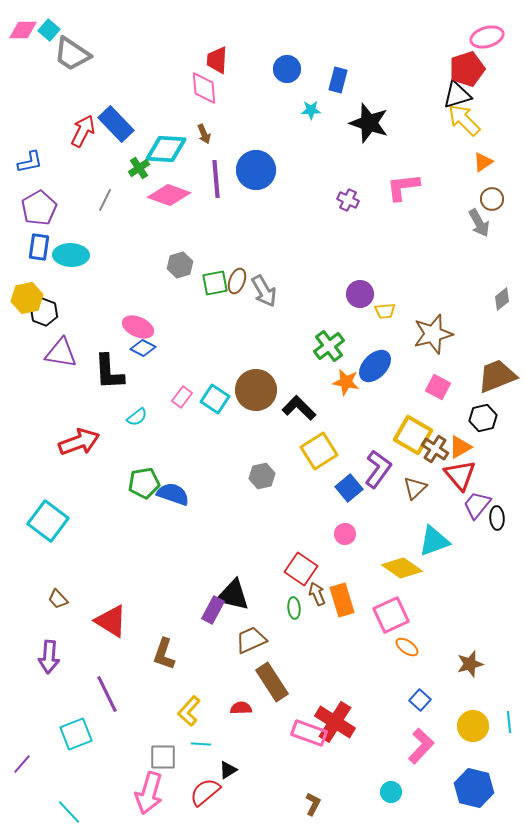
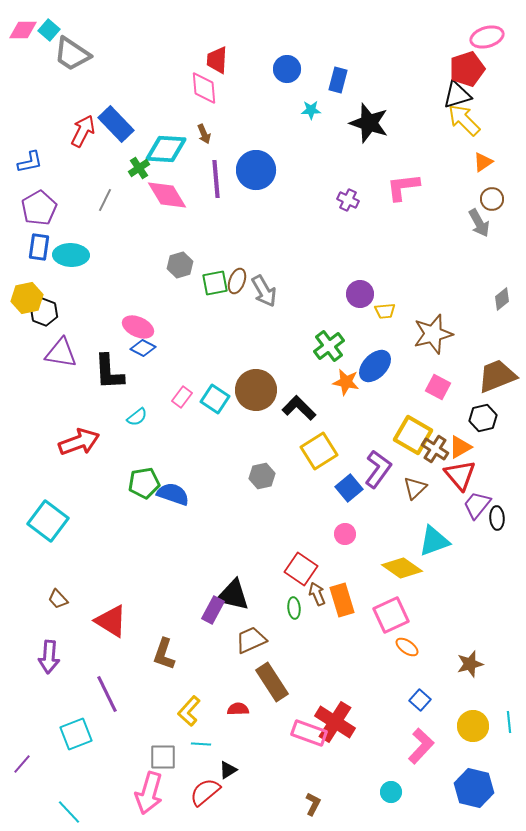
pink diamond at (169, 195): moved 2 px left; rotated 39 degrees clockwise
red semicircle at (241, 708): moved 3 px left, 1 px down
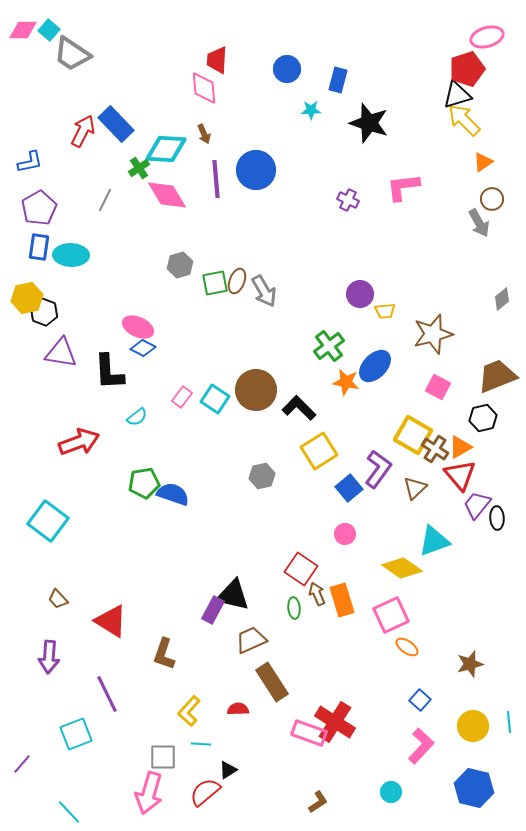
brown L-shape at (313, 804): moved 5 px right, 2 px up; rotated 30 degrees clockwise
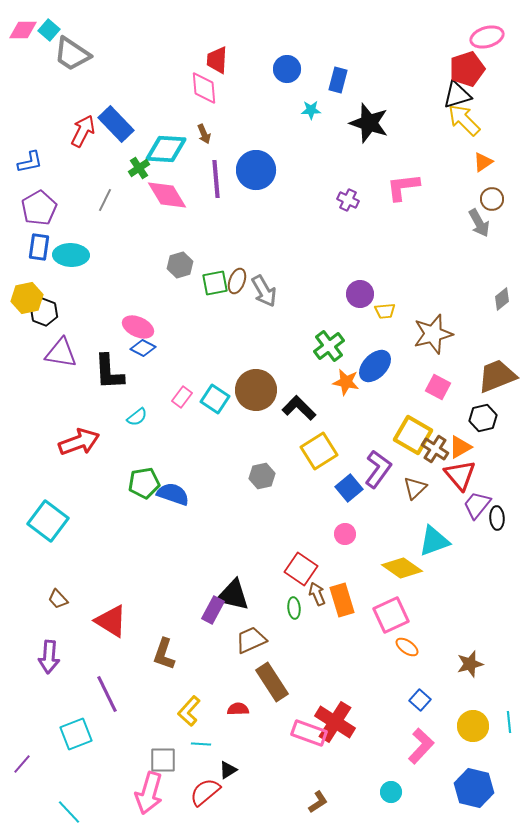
gray square at (163, 757): moved 3 px down
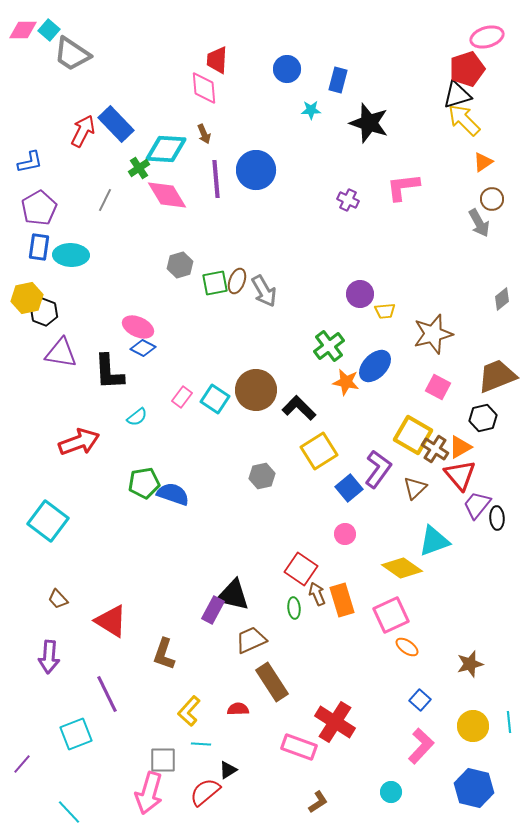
pink rectangle at (309, 733): moved 10 px left, 14 px down
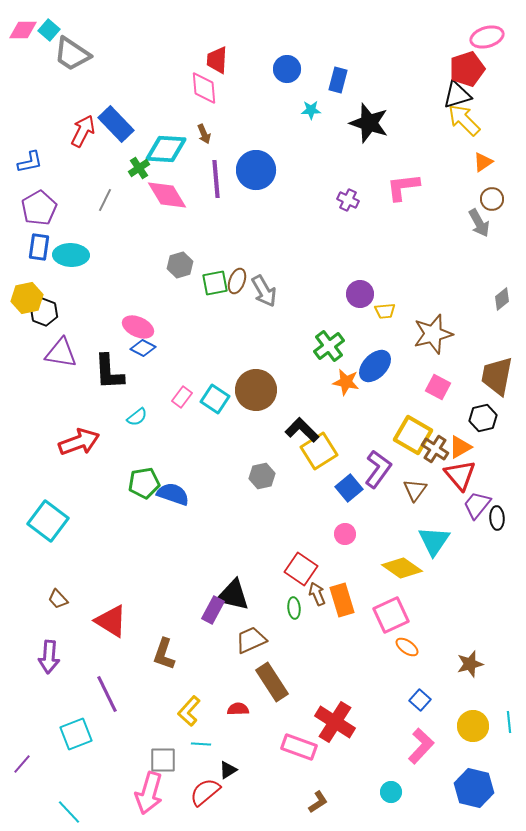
brown trapezoid at (497, 376): rotated 57 degrees counterclockwise
black L-shape at (299, 408): moved 3 px right, 22 px down
brown triangle at (415, 488): moved 2 px down; rotated 10 degrees counterclockwise
cyan triangle at (434, 541): rotated 36 degrees counterclockwise
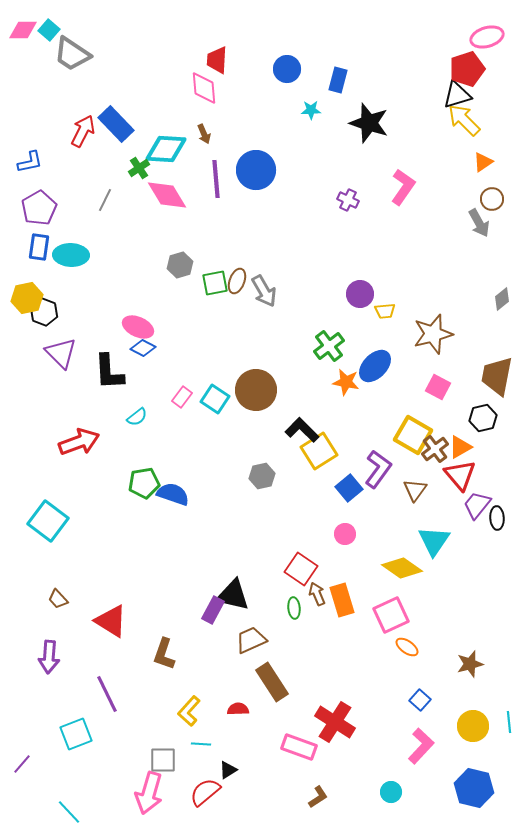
pink L-shape at (403, 187): rotated 132 degrees clockwise
purple triangle at (61, 353): rotated 36 degrees clockwise
brown cross at (435, 449): rotated 20 degrees clockwise
brown L-shape at (318, 802): moved 5 px up
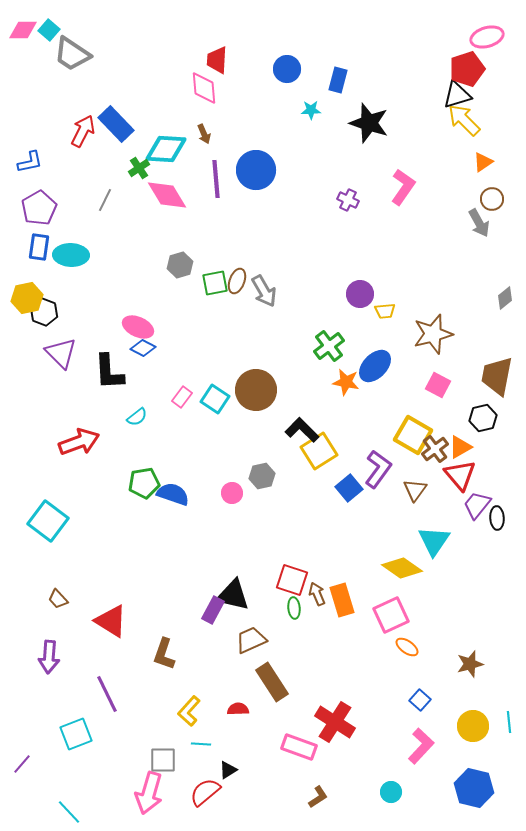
gray diamond at (502, 299): moved 3 px right, 1 px up
pink square at (438, 387): moved 2 px up
pink circle at (345, 534): moved 113 px left, 41 px up
red square at (301, 569): moved 9 px left, 11 px down; rotated 16 degrees counterclockwise
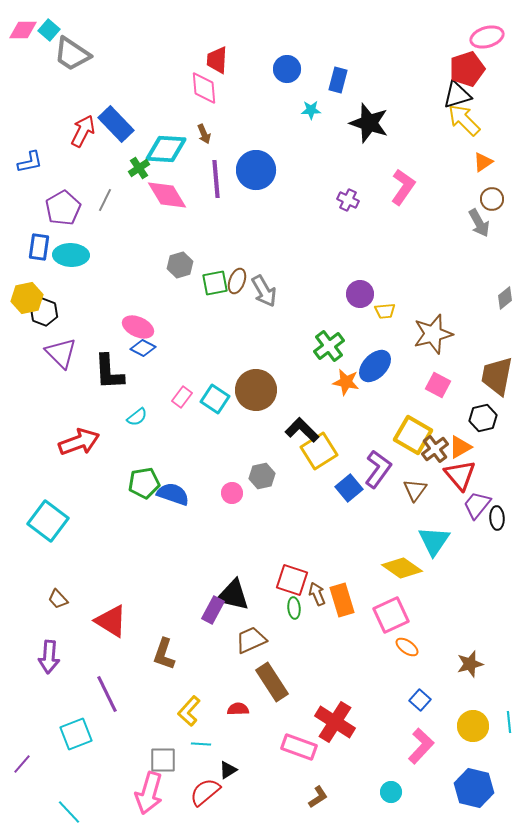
purple pentagon at (39, 208): moved 24 px right
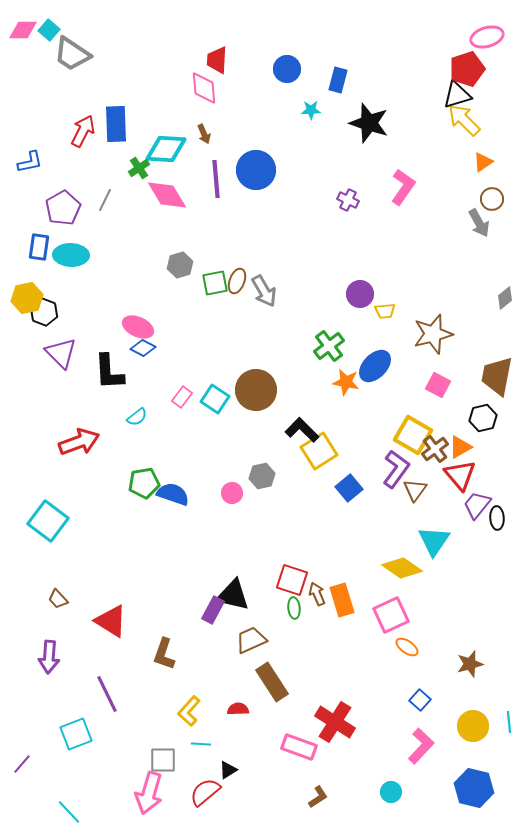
blue rectangle at (116, 124): rotated 42 degrees clockwise
purple L-shape at (378, 469): moved 18 px right
